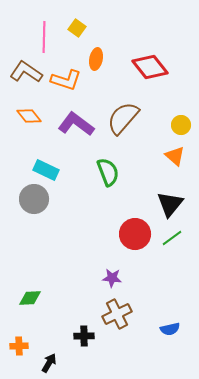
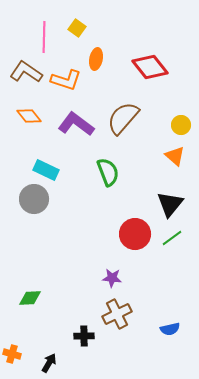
orange cross: moved 7 px left, 8 px down; rotated 18 degrees clockwise
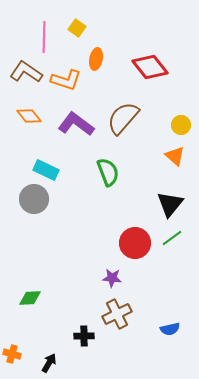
red circle: moved 9 px down
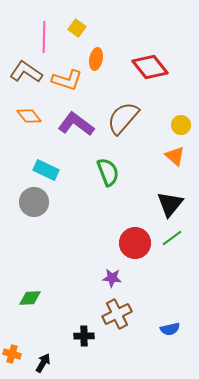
orange L-shape: moved 1 px right
gray circle: moved 3 px down
black arrow: moved 6 px left
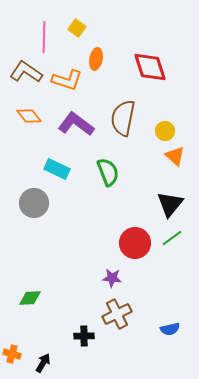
red diamond: rotated 21 degrees clockwise
brown semicircle: rotated 30 degrees counterclockwise
yellow circle: moved 16 px left, 6 px down
cyan rectangle: moved 11 px right, 1 px up
gray circle: moved 1 px down
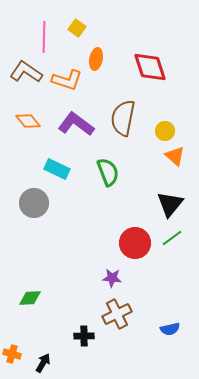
orange diamond: moved 1 px left, 5 px down
